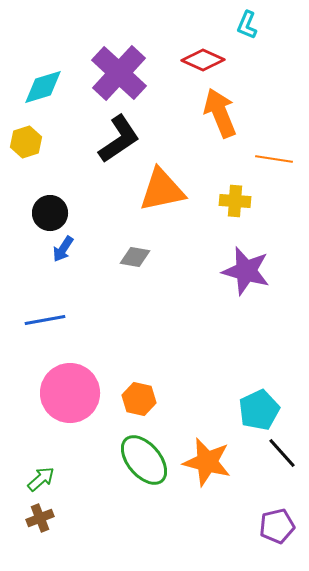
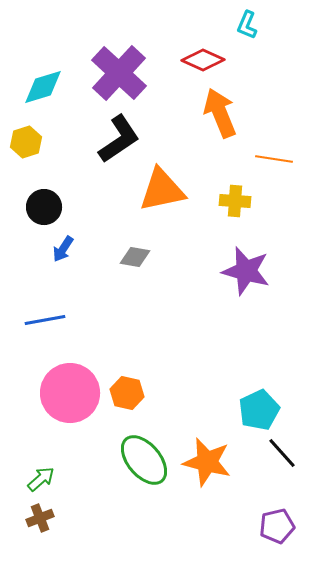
black circle: moved 6 px left, 6 px up
orange hexagon: moved 12 px left, 6 px up
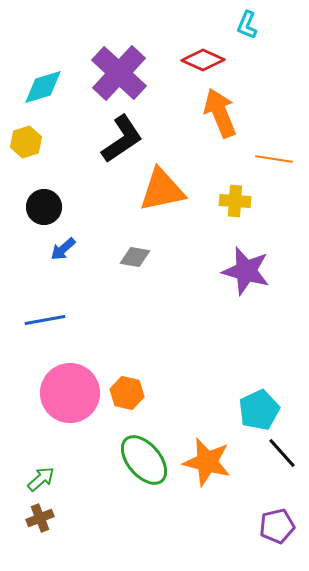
black L-shape: moved 3 px right
blue arrow: rotated 16 degrees clockwise
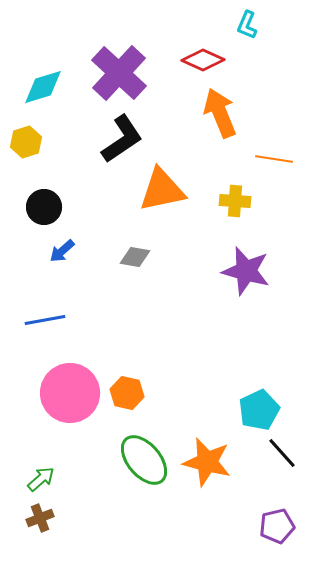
blue arrow: moved 1 px left, 2 px down
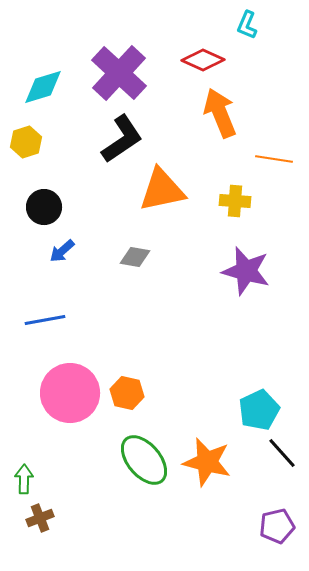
green arrow: moved 17 px left; rotated 48 degrees counterclockwise
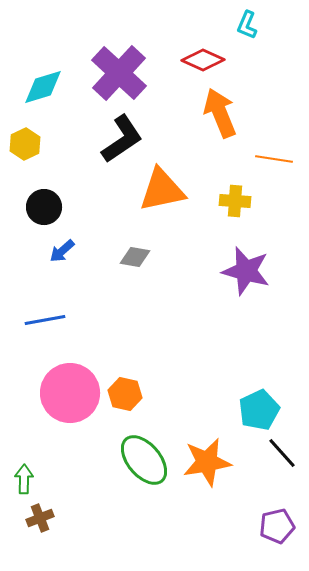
yellow hexagon: moved 1 px left, 2 px down; rotated 8 degrees counterclockwise
orange hexagon: moved 2 px left, 1 px down
orange star: rotated 24 degrees counterclockwise
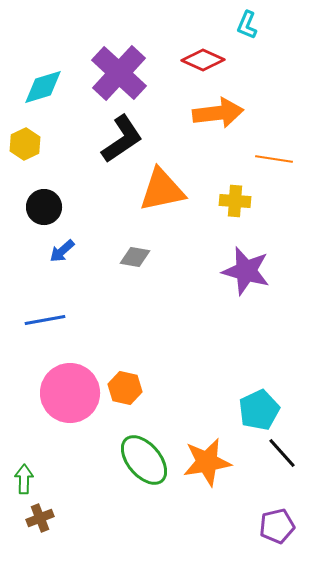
orange arrow: moved 2 px left; rotated 105 degrees clockwise
orange hexagon: moved 6 px up
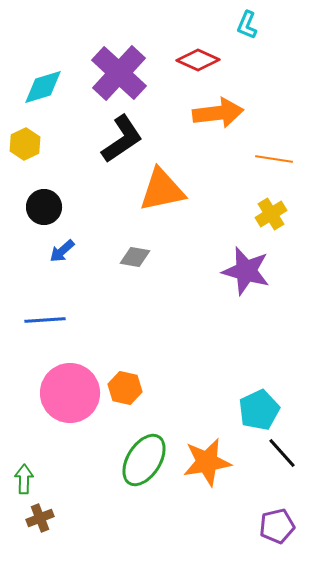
red diamond: moved 5 px left
yellow cross: moved 36 px right, 13 px down; rotated 36 degrees counterclockwise
blue line: rotated 6 degrees clockwise
green ellipse: rotated 72 degrees clockwise
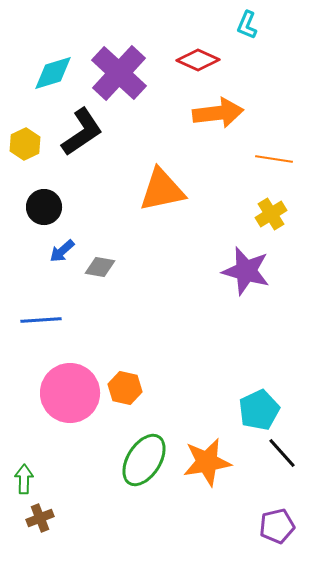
cyan diamond: moved 10 px right, 14 px up
black L-shape: moved 40 px left, 7 px up
gray diamond: moved 35 px left, 10 px down
blue line: moved 4 px left
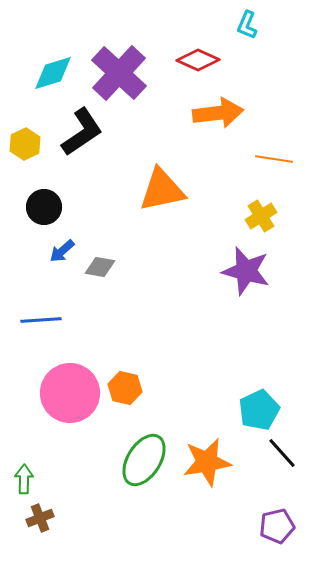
yellow cross: moved 10 px left, 2 px down
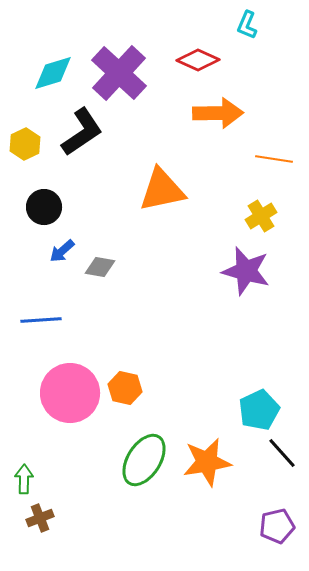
orange arrow: rotated 6 degrees clockwise
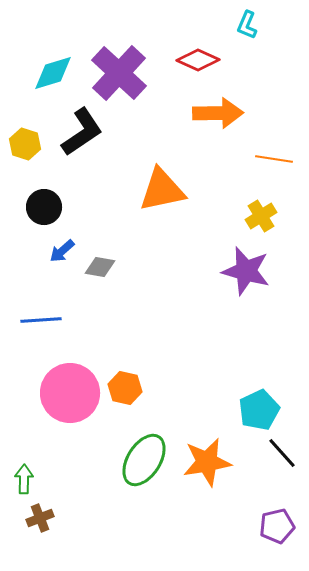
yellow hexagon: rotated 16 degrees counterclockwise
